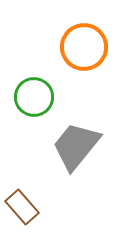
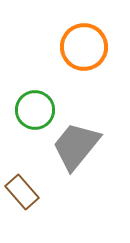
green circle: moved 1 px right, 13 px down
brown rectangle: moved 15 px up
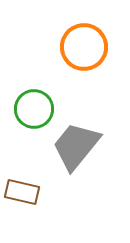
green circle: moved 1 px left, 1 px up
brown rectangle: rotated 36 degrees counterclockwise
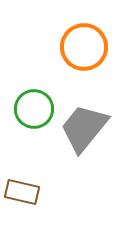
gray trapezoid: moved 8 px right, 18 px up
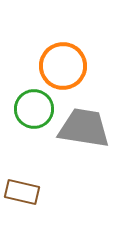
orange circle: moved 21 px left, 19 px down
gray trapezoid: rotated 60 degrees clockwise
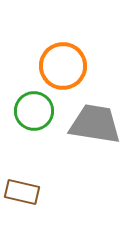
green circle: moved 2 px down
gray trapezoid: moved 11 px right, 4 px up
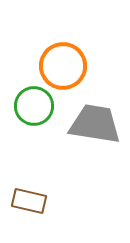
green circle: moved 5 px up
brown rectangle: moved 7 px right, 9 px down
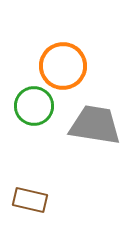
gray trapezoid: moved 1 px down
brown rectangle: moved 1 px right, 1 px up
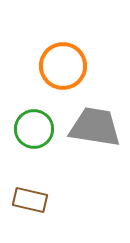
green circle: moved 23 px down
gray trapezoid: moved 2 px down
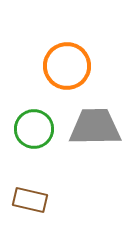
orange circle: moved 4 px right
gray trapezoid: rotated 10 degrees counterclockwise
